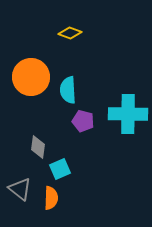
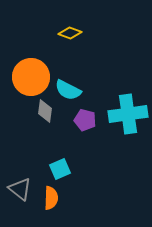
cyan semicircle: rotated 60 degrees counterclockwise
cyan cross: rotated 9 degrees counterclockwise
purple pentagon: moved 2 px right, 1 px up
gray diamond: moved 7 px right, 36 px up
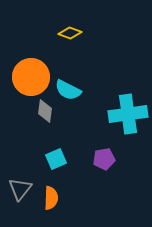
purple pentagon: moved 19 px right, 39 px down; rotated 25 degrees counterclockwise
cyan square: moved 4 px left, 10 px up
gray triangle: rotated 30 degrees clockwise
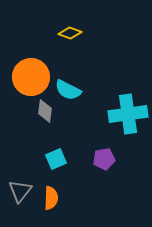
gray triangle: moved 2 px down
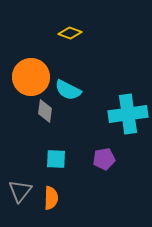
cyan square: rotated 25 degrees clockwise
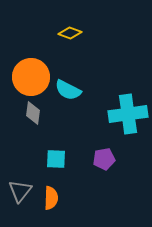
gray diamond: moved 12 px left, 2 px down
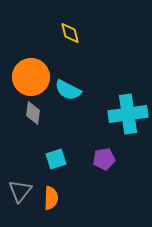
yellow diamond: rotated 55 degrees clockwise
cyan square: rotated 20 degrees counterclockwise
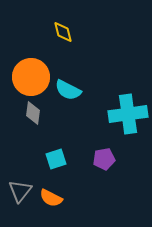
yellow diamond: moved 7 px left, 1 px up
orange semicircle: rotated 115 degrees clockwise
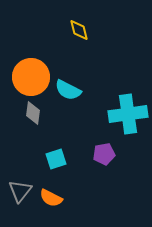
yellow diamond: moved 16 px right, 2 px up
purple pentagon: moved 5 px up
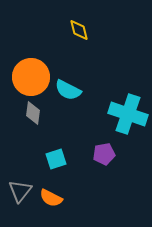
cyan cross: rotated 27 degrees clockwise
